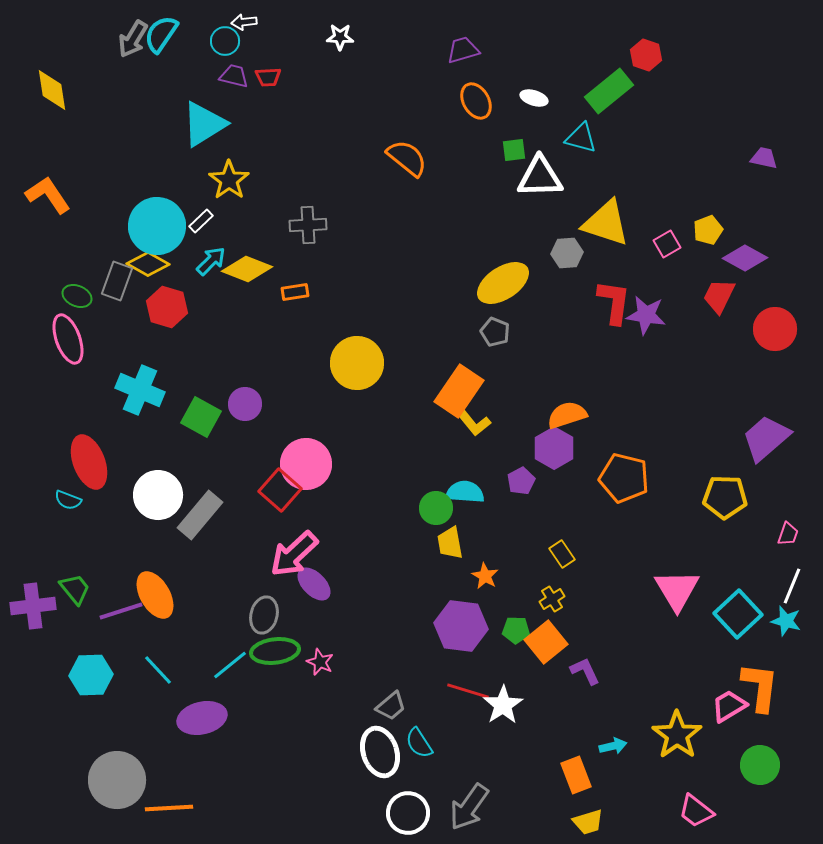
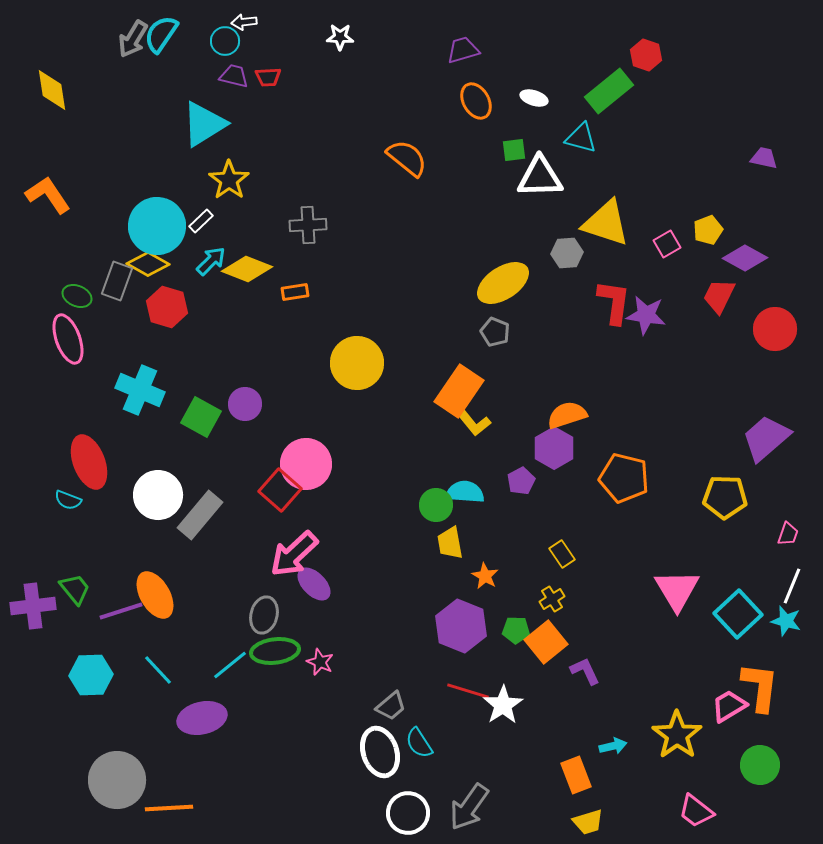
green circle at (436, 508): moved 3 px up
purple hexagon at (461, 626): rotated 15 degrees clockwise
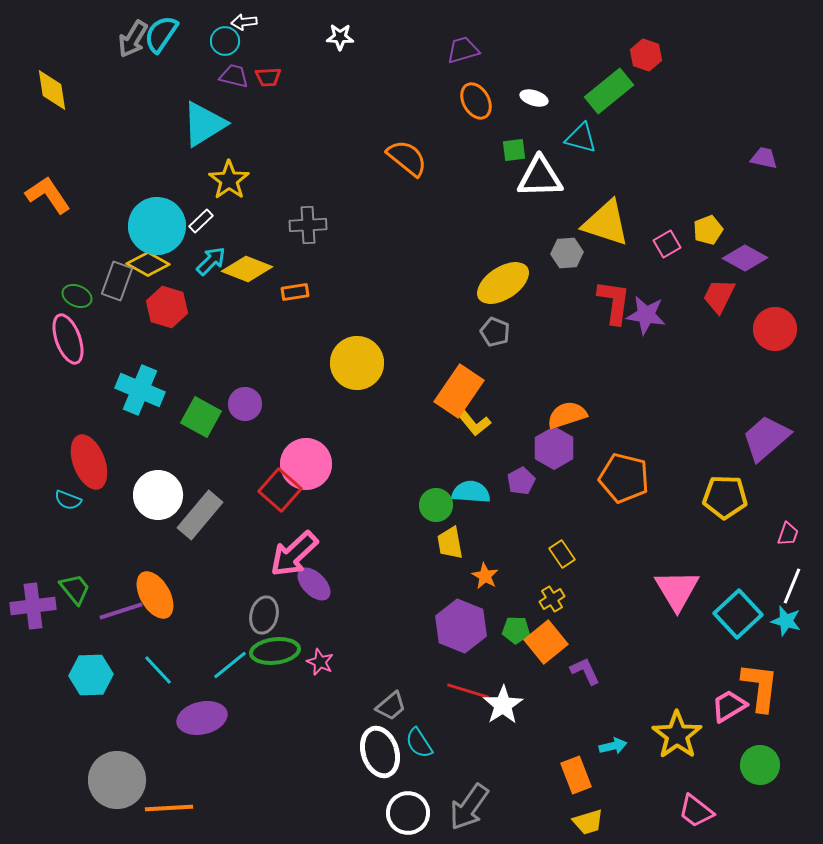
cyan semicircle at (465, 492): moved 6 px right
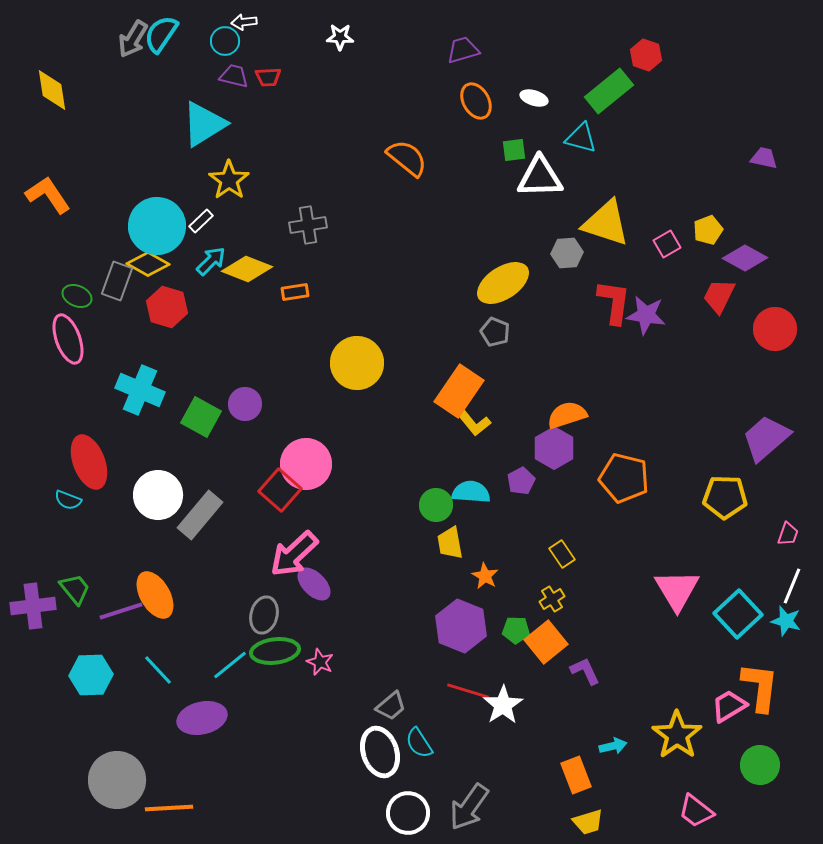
gray cross at (308, 225): rotated 6 degrees counterclockwise
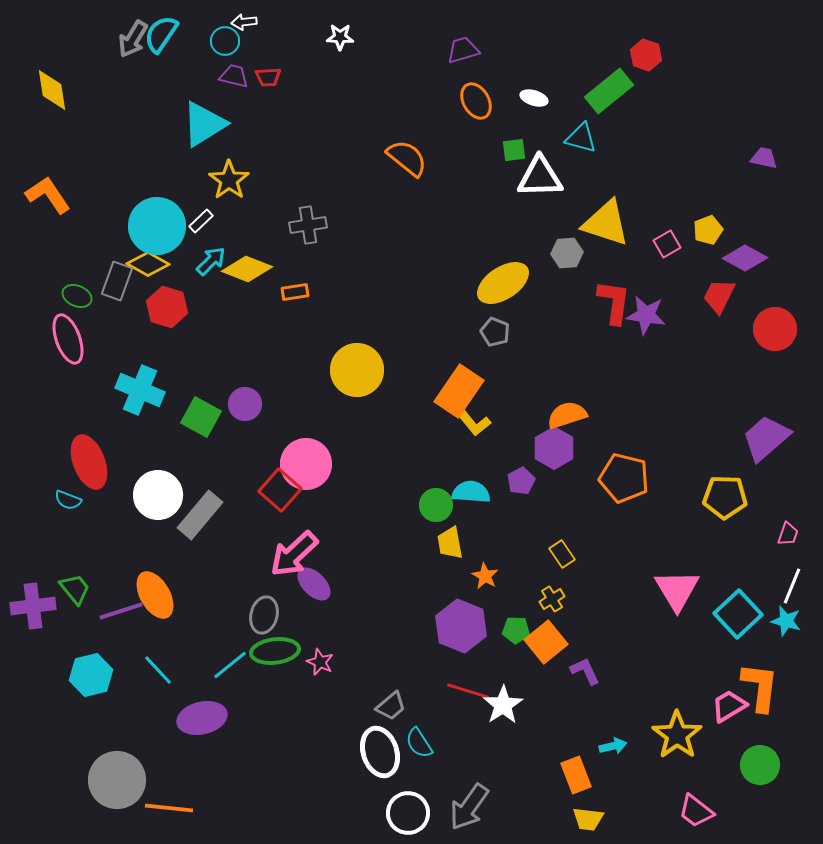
yellow circle at (357, 363): moved 7 px down
cyan hexagon at (91, 675): rotated 12 degrees counterclockwise
orange line at (169, 808): rotated 9 degrees clockwise
yellow trapezoid at (588, 822): moved 3 px up; rotated 24 degrees clockwise
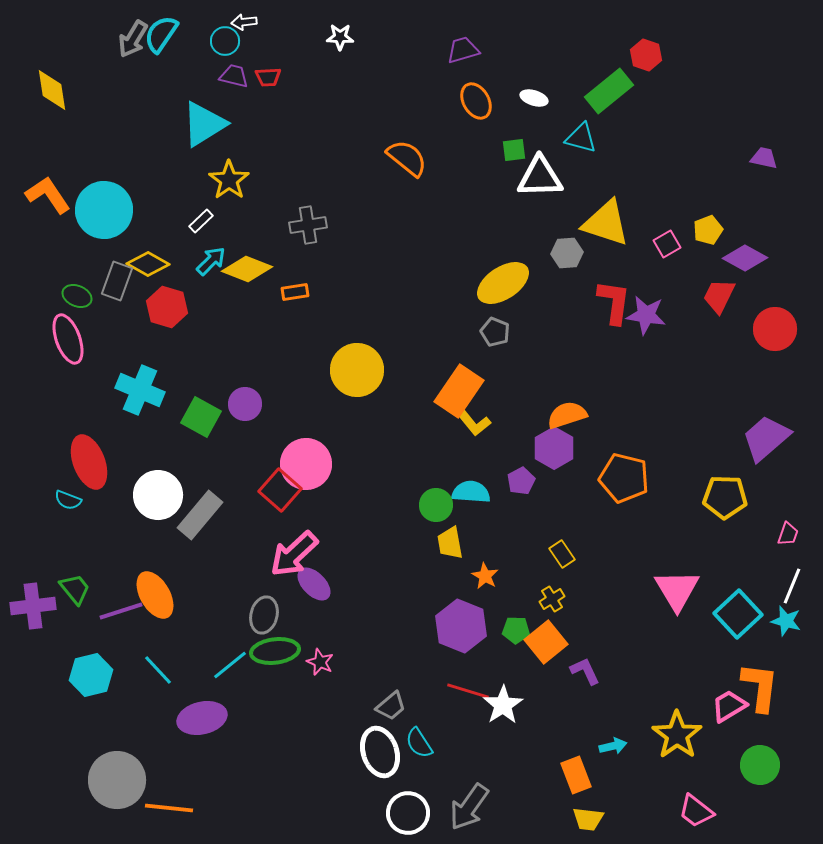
cyan circle at (157, 226): moved 53 px left, 16 px up
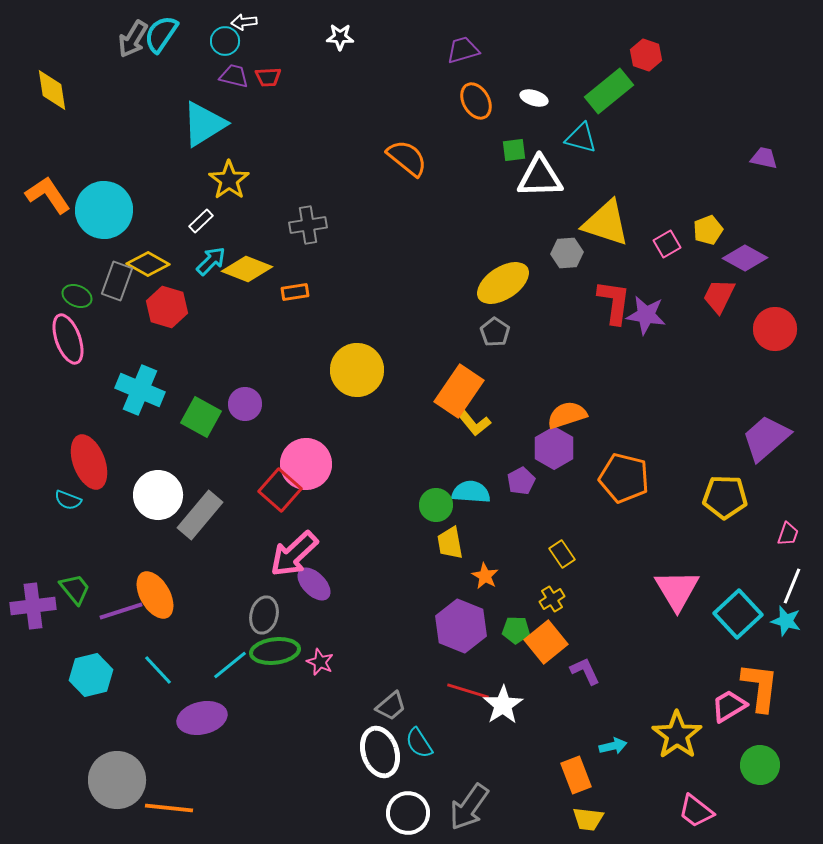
gray pentagon at (495, 332): rotated 12 degrees clockwise
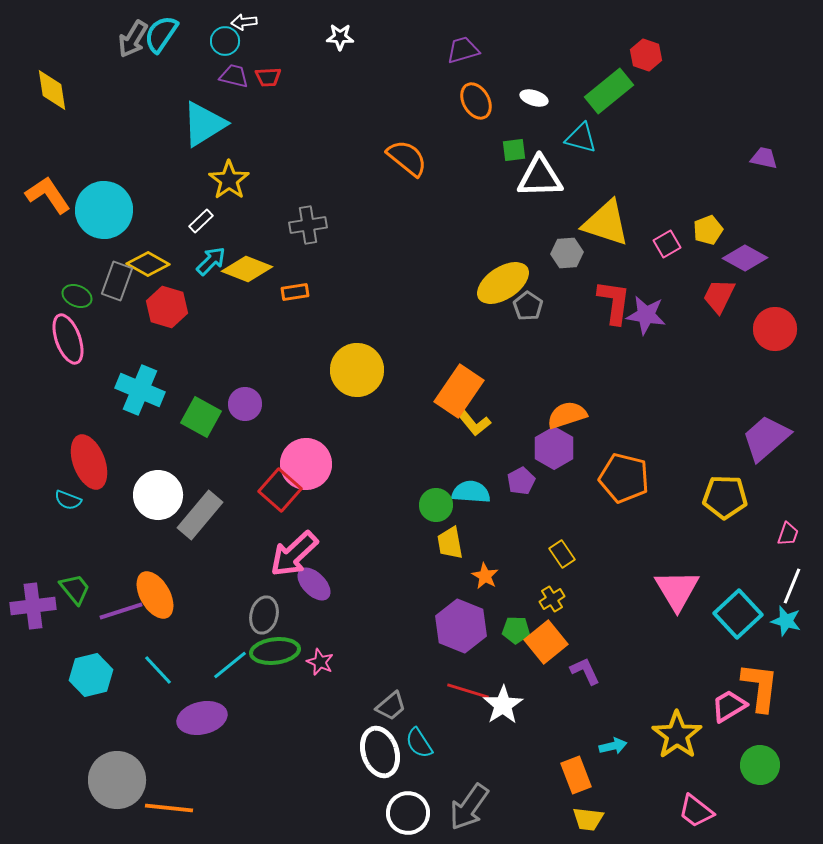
gray pentagon at (495, 332): moved 33 px right, 26 px up
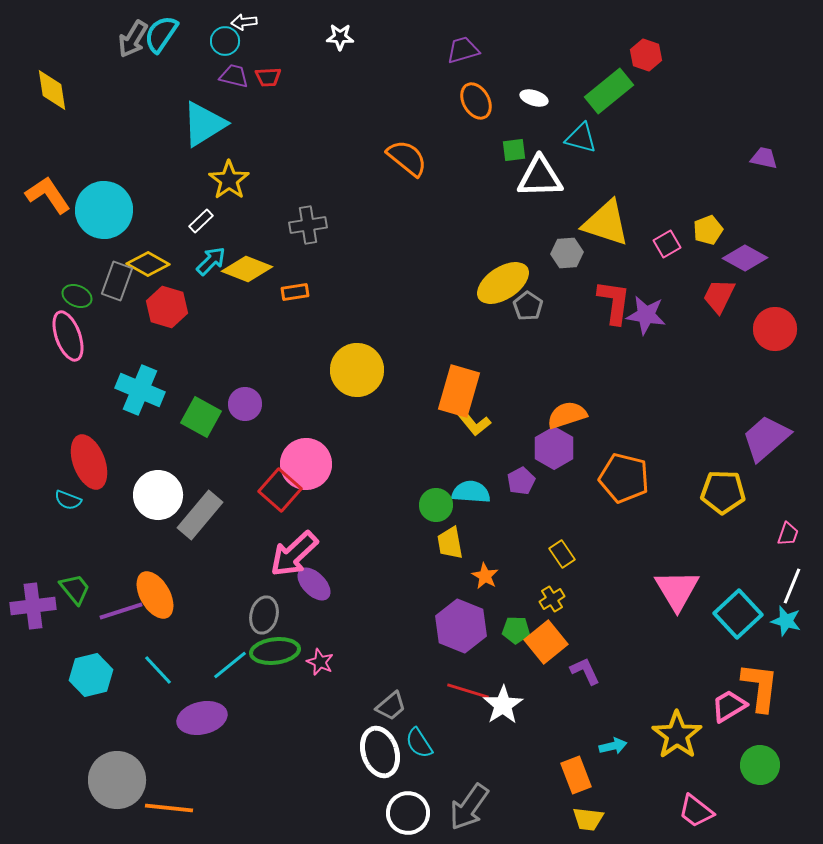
pink ellipse at (68, 339): moved 3 px up
orange rectangle at (459, 391): rotated 18 degrees counterclockwise
yellow pentagon at (725, 497): moved 2 px left, 5 px up
